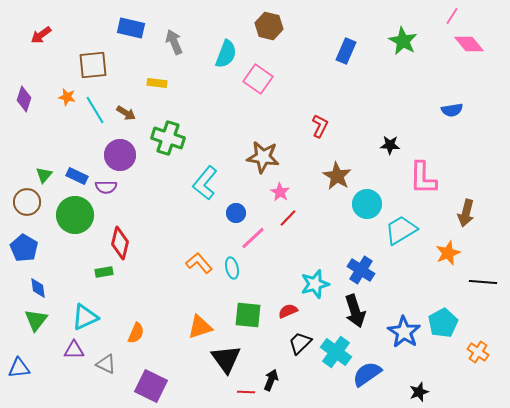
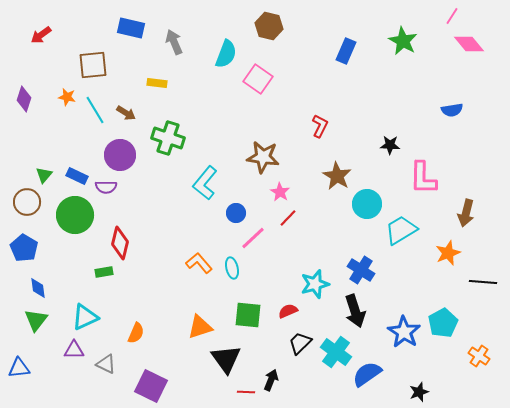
orange cross at (478, 352): moved 1 px right, 4 px down
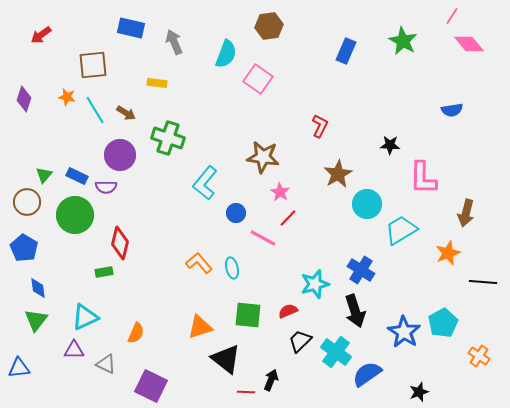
brown hexagon at (269, 26): rotated 20 degrees counterclockwise
brown star at (337, 176): moved 1 px right, 2 px up; rotated 12 degrees clockwise
pink line at (253, 238): moved 10 px right; rotated 72 degrees clockwise
black trapezoid at (300, 343): moved 2 px up
black triangle at (226, 359): rotated 16 degrees counterclockwise
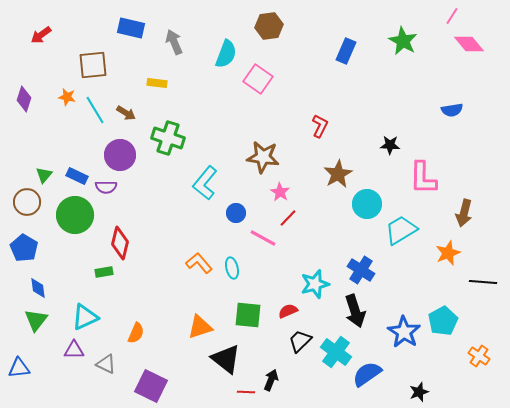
brown arrow at (466, 213): moved 2 px left
cyan pentagon at (443, 323): moved 2 px up
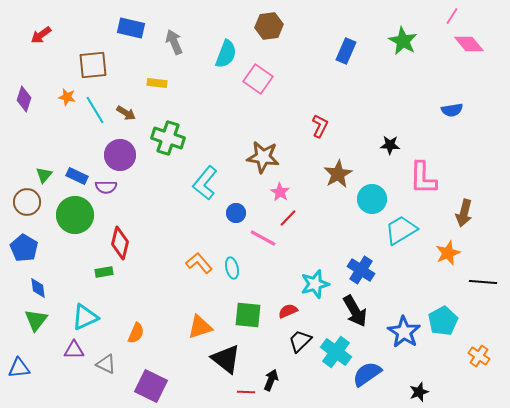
cyan circle at (367, 204): moved 5 px right, 5 px up
black arrow at (355, 311): rotated 12 degrees counterclockwise
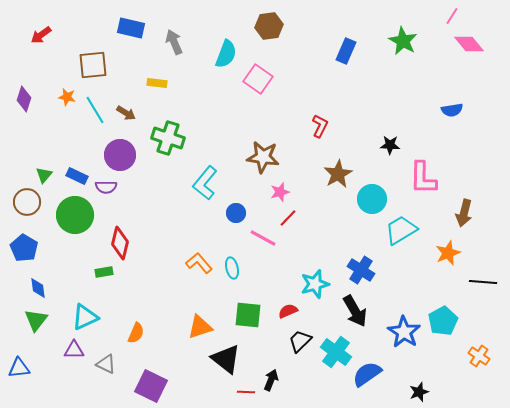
pink star at (280, 192): rotated 24 degrees clockwise
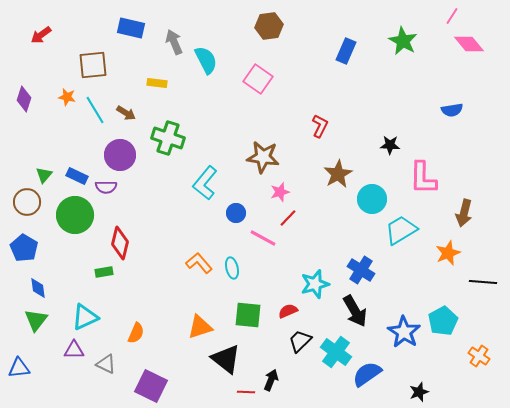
cyan semicircle at (226, 54): moved 20 px left, 6 px down; rotated 48 degrees counterclockwise
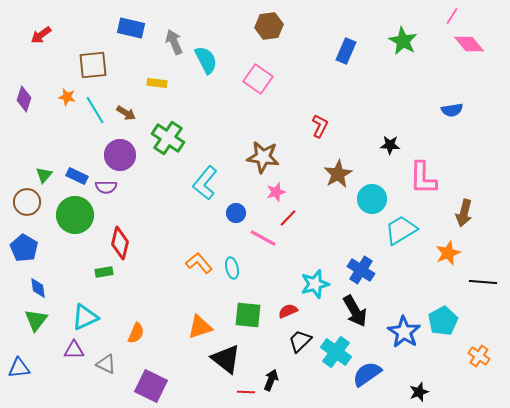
green cross at (168, 138): rotated 16 degrees clockwise
pink star at (280, 192): moved 4 px left
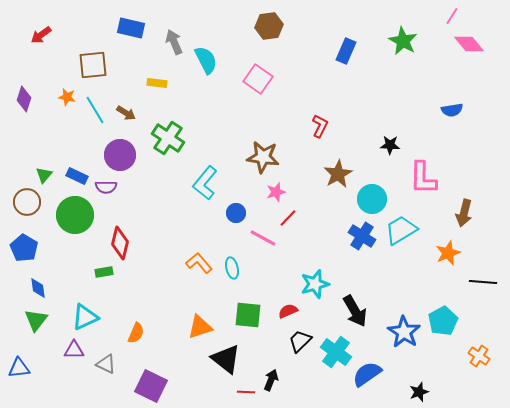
blue cross at (361, 270): moved 1 px right, 34 px up
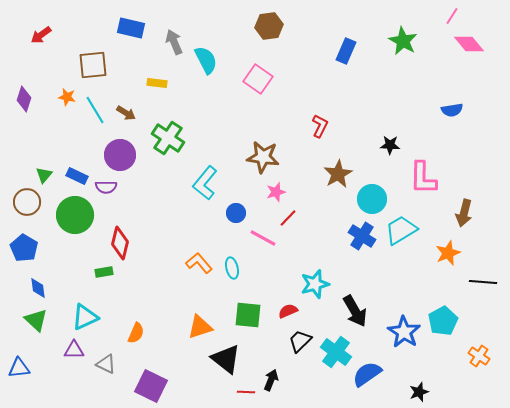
green triangle at (36, 320): rotated 25 degrees counterclockwise
